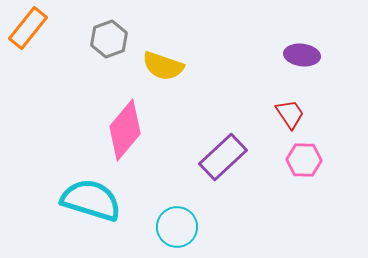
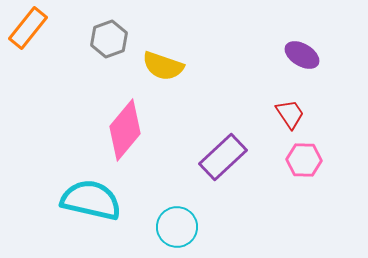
purple ellipse: rotated 24 degrees clockwise
cyan semicircle: rotated 4 degrees counterclockwise
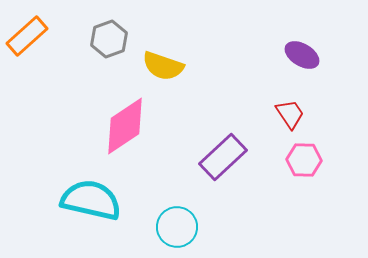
orange rectangle: moved 1 px left, 8 px down; rotated 9 degrees clockwise
pink diamond: moved 4 px up; rotated 16 degrees clockwise
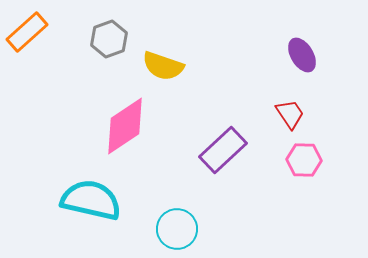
orange rectangle: moved 4 px up
purple ellipse: rotated 28 degrees clockwise
purple rectangle: moved 7 px up
cyan circle: moved 2 px down
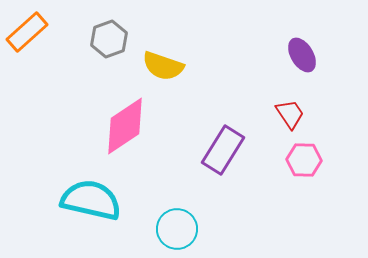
purple rectangle: rotated 15 degrees counterclockwise
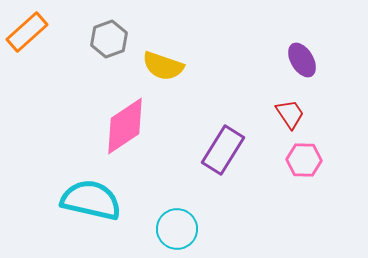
purple ellipse: moved 5 px down
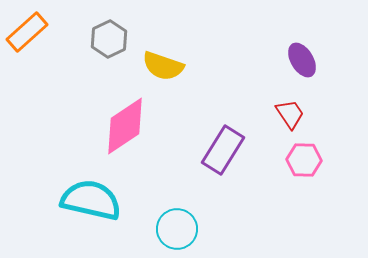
gray hexagon: rotated 6 degrees counterclockwise
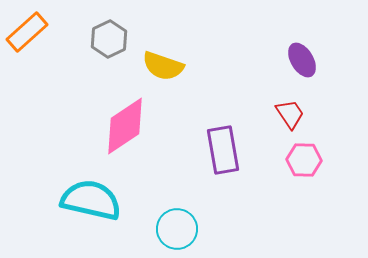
purple rectangle: rotated 42 degrees counterclockwise
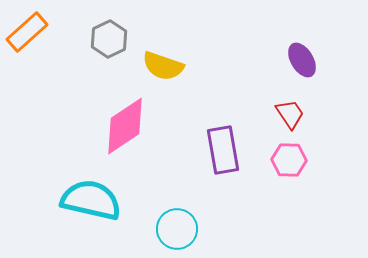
pink hexagon: moved 15 px left
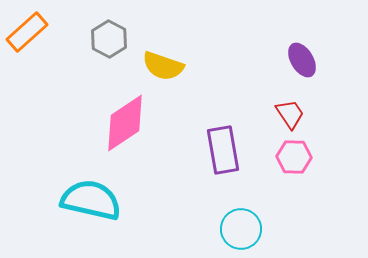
gray hexagon: rotated 6 degrees counterclockwise
pink diamond: moved 3 px up
pink hexagon: moved 5 px right, 3 px up
cyan circle: moved 64 px right
